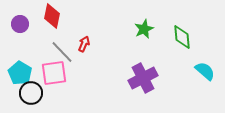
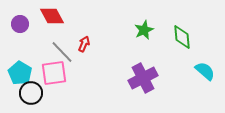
red diamond: rotated 40 degrees counterclockwise
green star: moved 1 px down
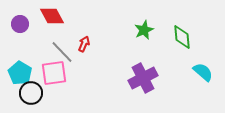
cyan semicircle: moved 2 px left, 1 px down
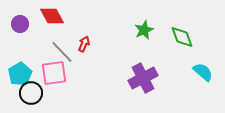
green diamond: rotated 15 degrees counterclockwise
cyan pentagon: moved 1 px down; rotated 10 degrees clockwise
